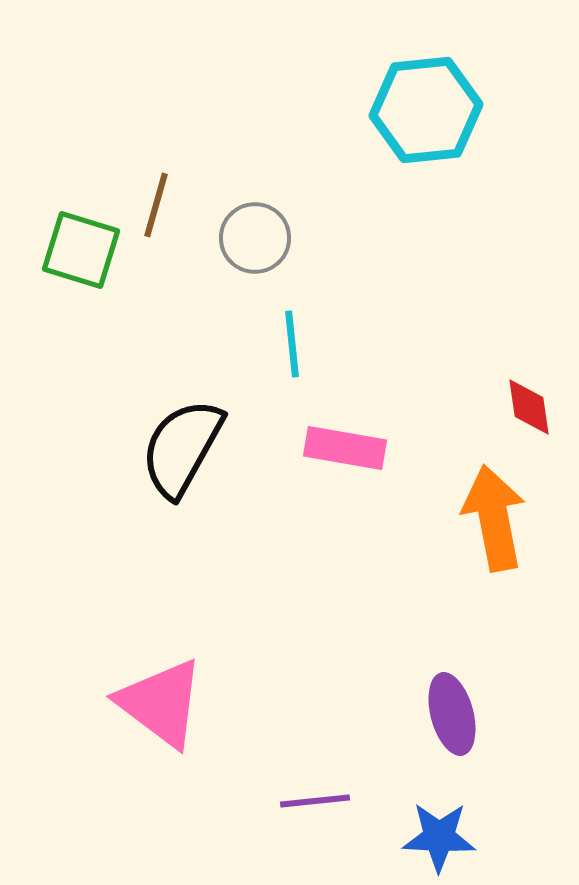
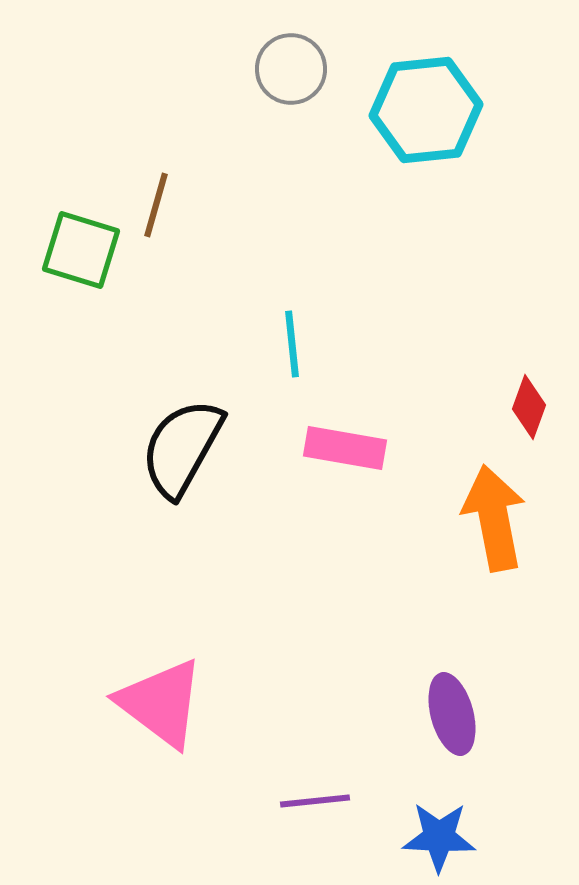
gray circle: moved 36 px right, 169 px up
red diamond: rotated 28 degrees clockwise
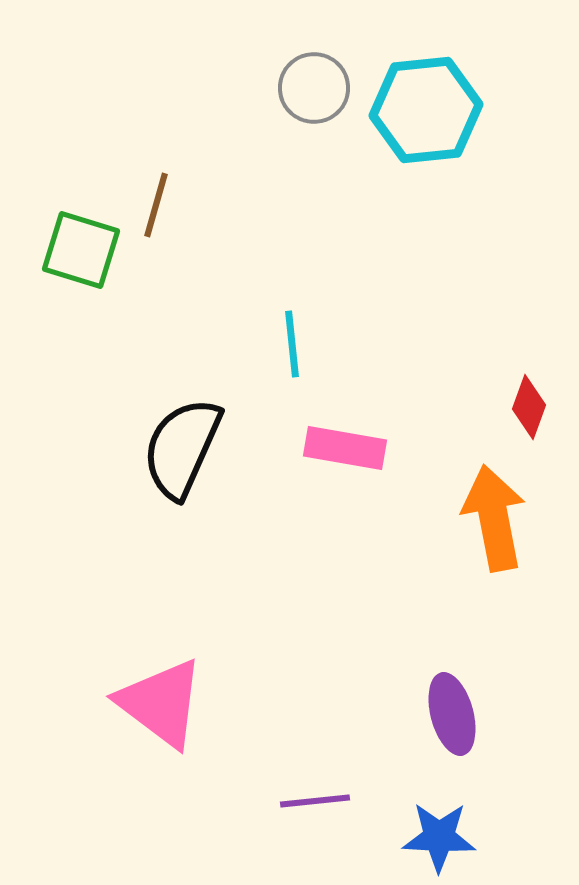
gray circle: moved 23 px right, 19 px down
black semicircle: rotated 5 degrees counterclockwise
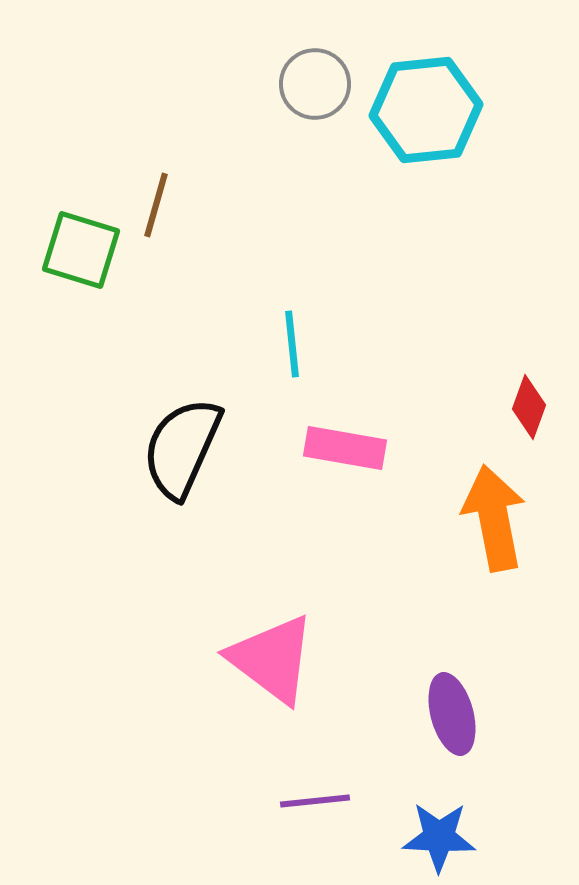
gray circle: moved 1 px right, 4 px up
pink triangle: moved 111 px right, 44 px up
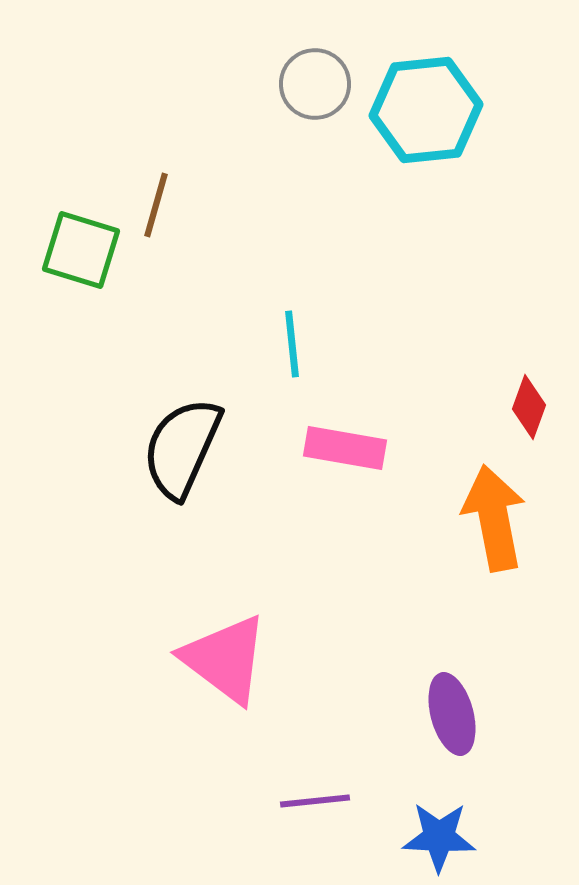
pink triangle: moved 47 px left
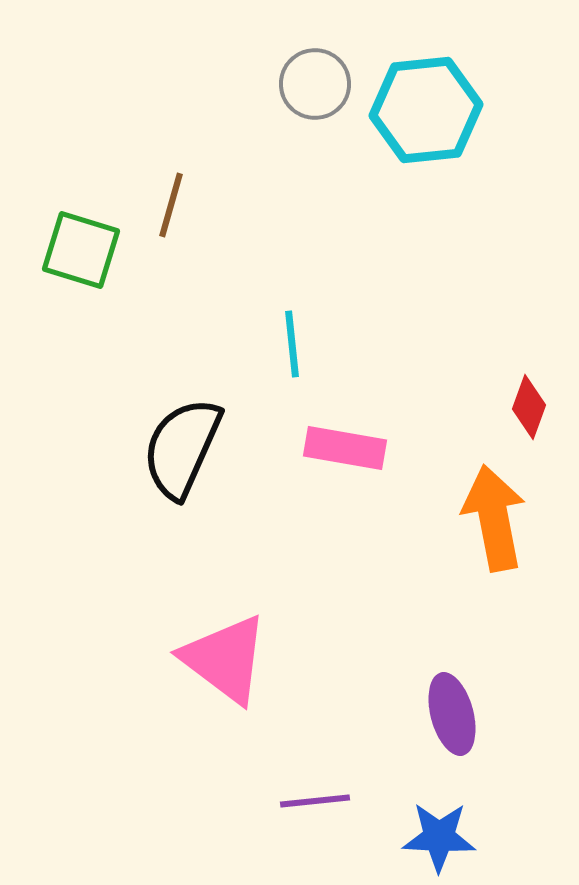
brown line: moved 15 px right
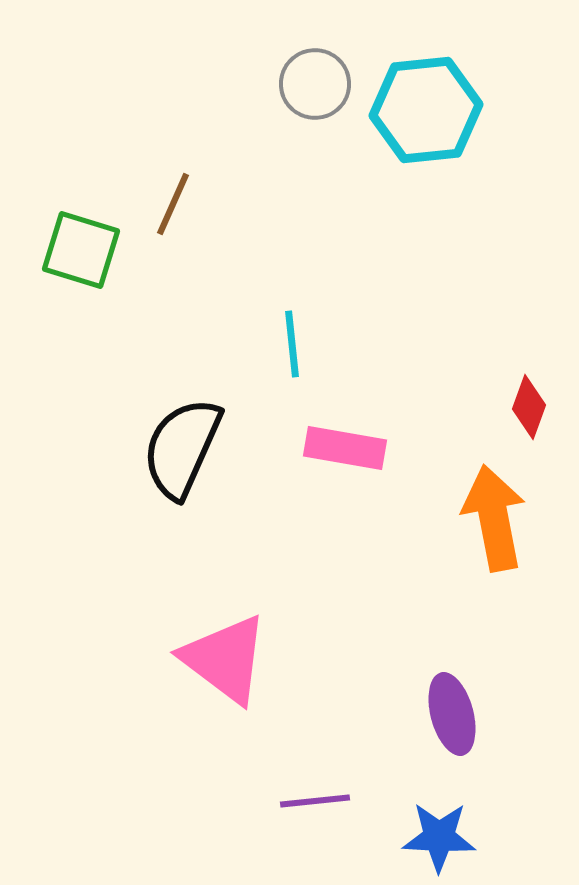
brown line: moved 2 px right, 1 px up; rotated 8 degrees clockwise
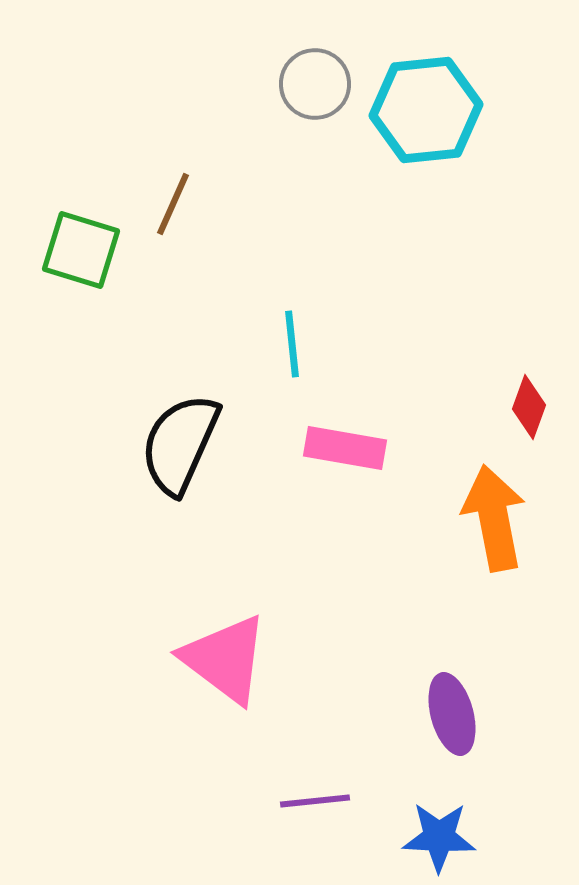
black semicircle: moved 2 px left, 4 px up
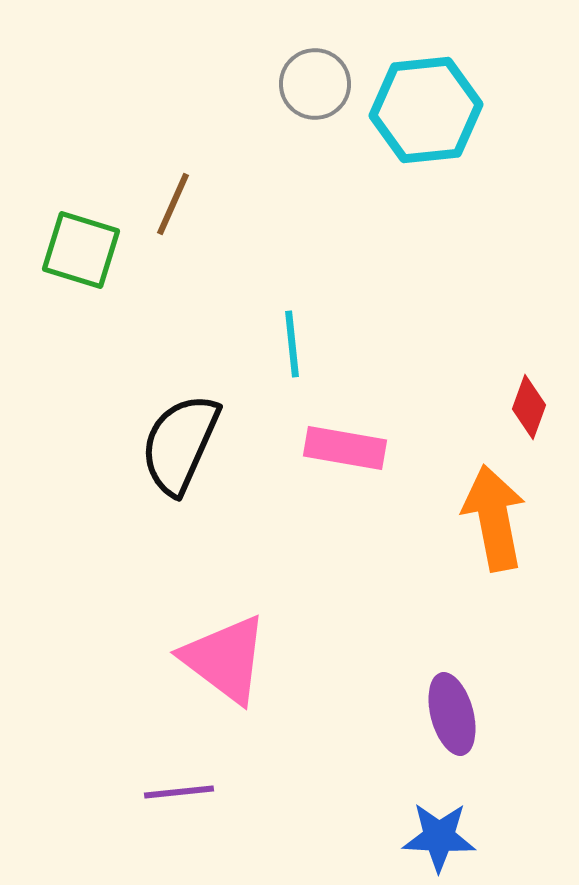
purple line: moved 136 px left, 9 px up
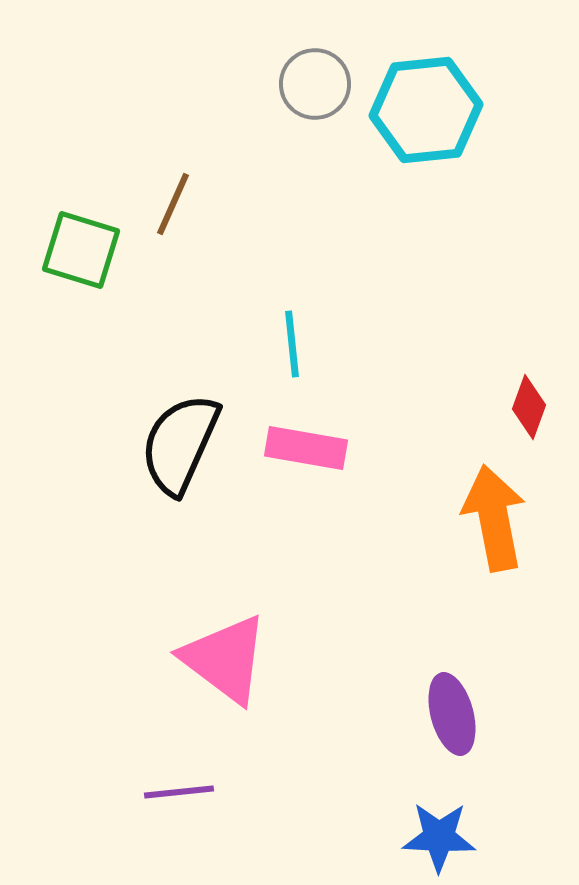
pink rectangle: moved 39 px left
